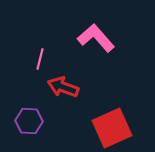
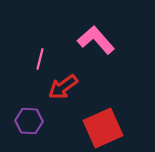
pink L-shape: moved 2 px down
red arrow: rotated 56 degrees counterclockwise
red square: moved 9 px left
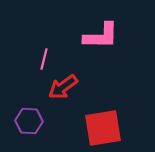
pink L-shape: moved 5 px right, 4 px up; rotated 132 degrees clockwise
pink line: moved 4 px right
red square: rotated 15 degrees clockwise
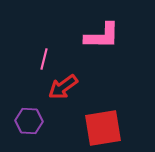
pink L-shape: moved 1 px right
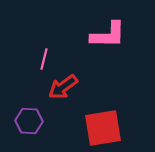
pink L-shape: moved 6 px right, 1 px up
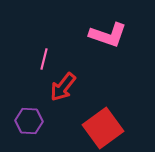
pink L-shape: rotated 18 degrees clockwise
red arrow: rotated 16 degrees counterclockwise
red square: rotated 27 degrees counterclockwise
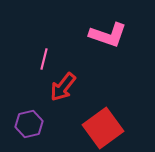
purple hexagon: moved 3 px down; rotated 16 degrees counterclockwise
